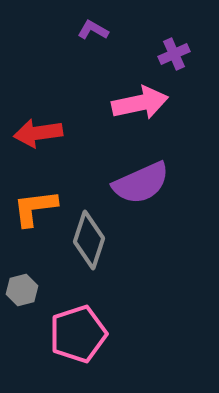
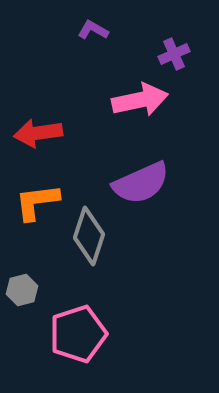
pink arrow: moved 3 px up
orange L-shape: moved 2 px right, 6 px up
gray diamond: moved 4 px up
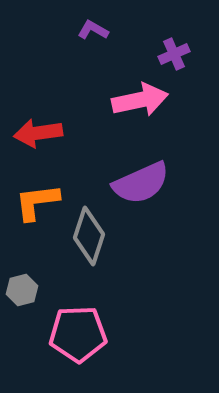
pink pentagon: rotated 16 degrees clockwise
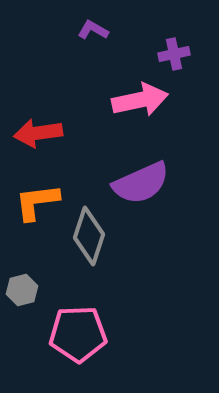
purple cross: rotated 12 degrees clockwise
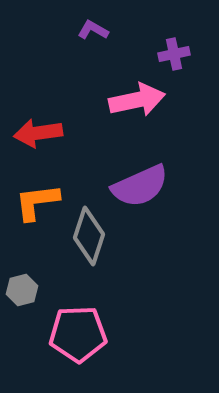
pink arrow: moved 3 px left
purple semicircle: moved 1 px left, 3 px down
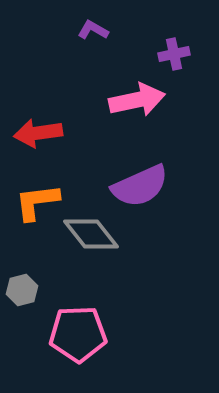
gray diamond: moved 2 px right, 2 px up; rotated 56 degrees counterclockwise
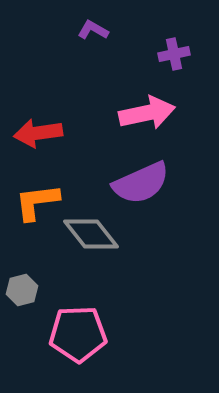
pink arrow: moved 10 px right, 13 px down
purple semicircle: moved 1 px right, 3 px up
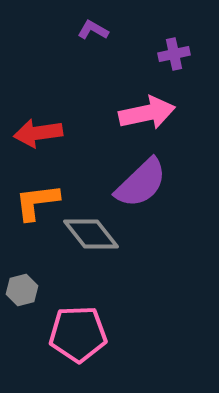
purple semicircle: rotated 20 degrees counterclockwise
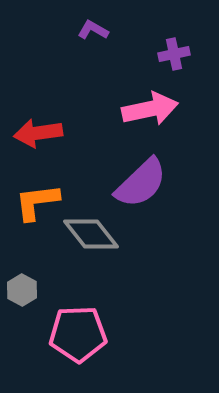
pink arrow: moved 3 px right, 4 px up
gray hexagon: rotated 16 degrees counterclockwise
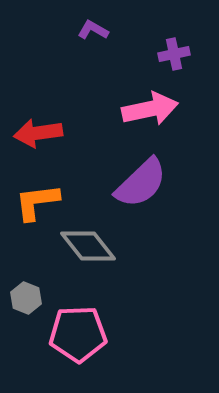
gray diamond: moved 3 px left, 12 px down
gray hexagon: moved 4 px right, 8 px down; rotated 8 degrees counterclockwise
